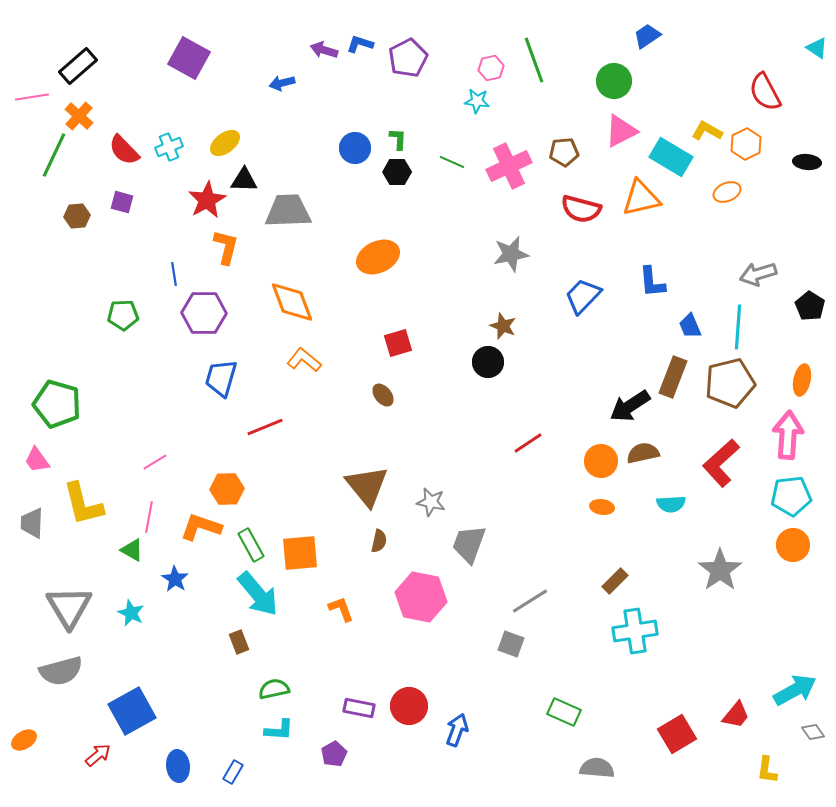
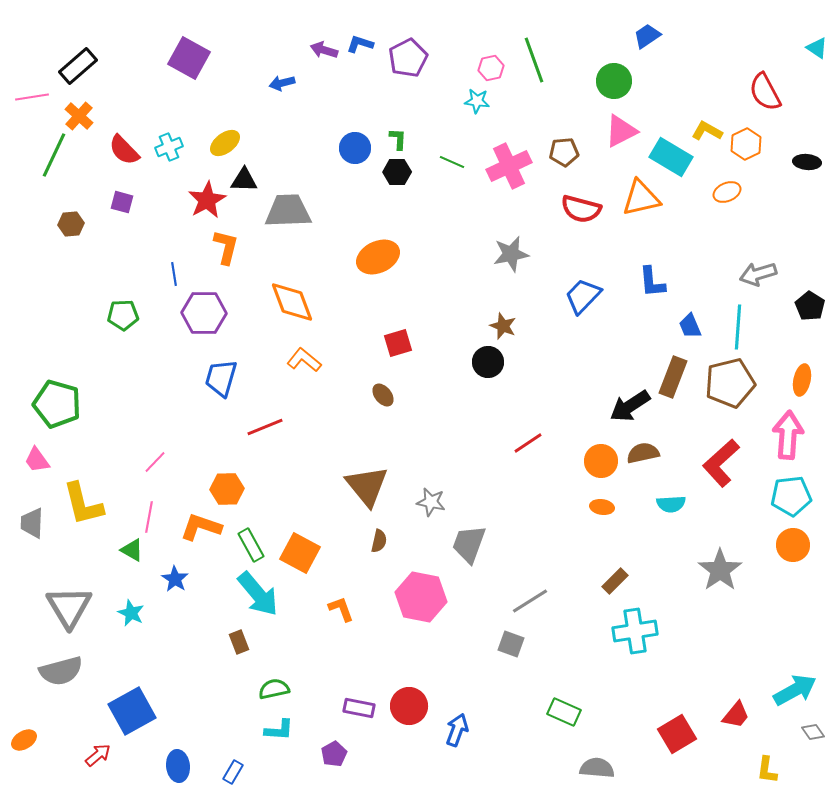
brown hexagon at (77, 216): moved 6 px left, 8 px down
pink line at (155, 462): rotated 15 degrees counterclockwise
orange square at (300, 553): rotated 33 degrees clockwise
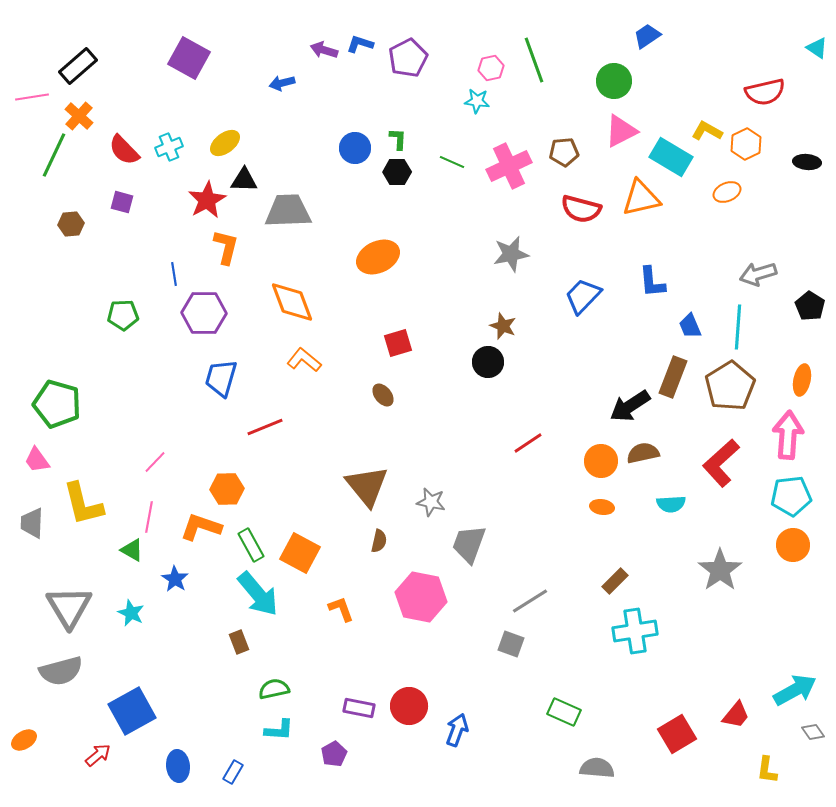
red semicircle at (765, 92): rotated 75 degrees counterclockwise
brown pentagon at (730, 383): moved 3 px down; rotated 18 degrees counterclockwise
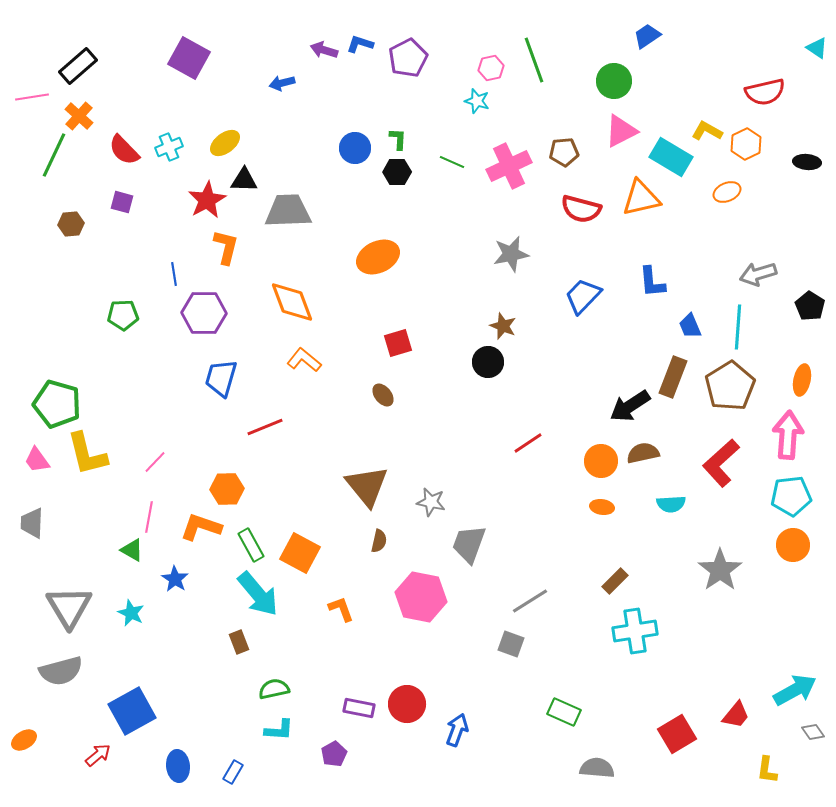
cyan star at (477, 101): rotated 10 degrees clockwise
yellow L-shape at (83, 504): moved 4 px right, 50 px up
red circle at (409, 706): moved 2 px left, 2 px up
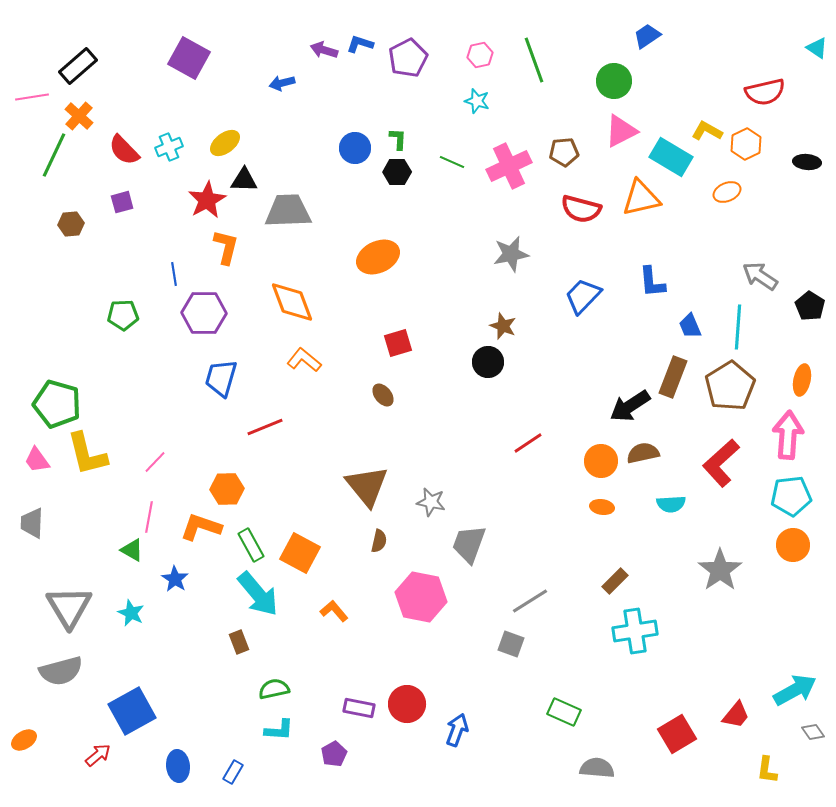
pink hexagon at (491, 68): moved 11 px left, 13 px up
purple square at (122, 202): rotated 30 degrees counterclockwise
gray arrow at (758, 274): moved 2 px right, 2 px down; rotated 51 degrees clockwise
orange L-shape at (341, 609): moved 7 px left, 2 px down; rotated 20 degrees counterclockwise
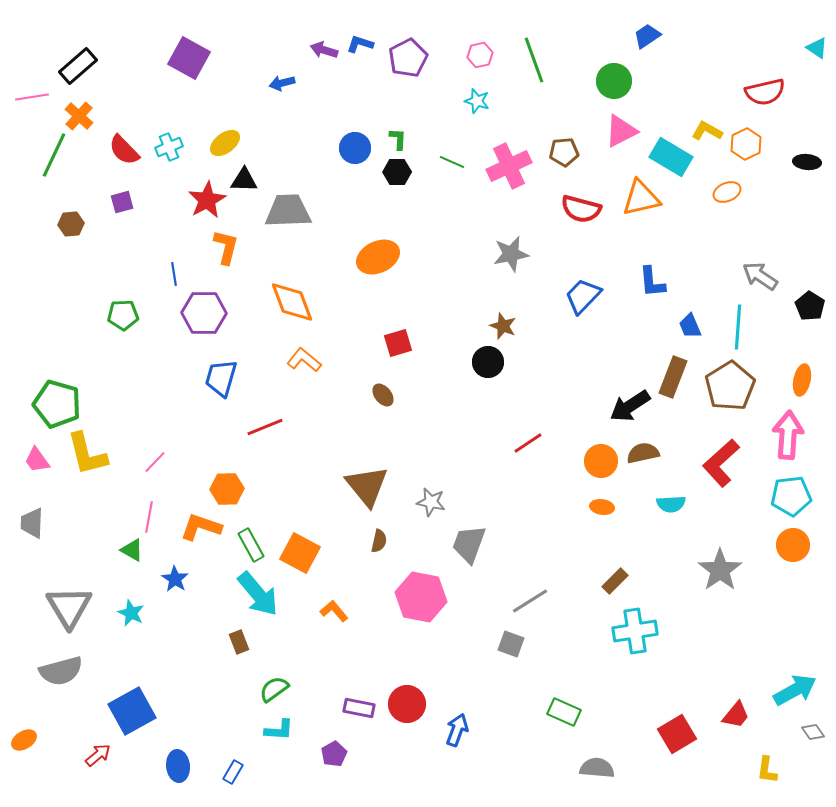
green semicircle at (274, 689): rotated 24 degrees counterclockwise
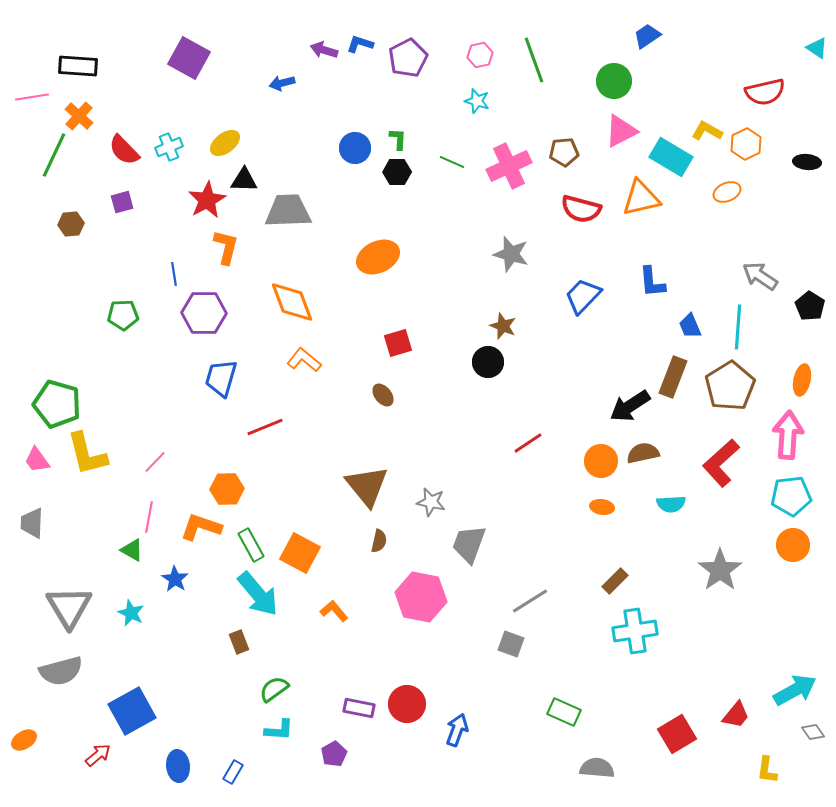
black rectangle at (78, 66): rotated 45 degrees clockwise
gray star at (511, 254): rotated 27 degrees clockwise
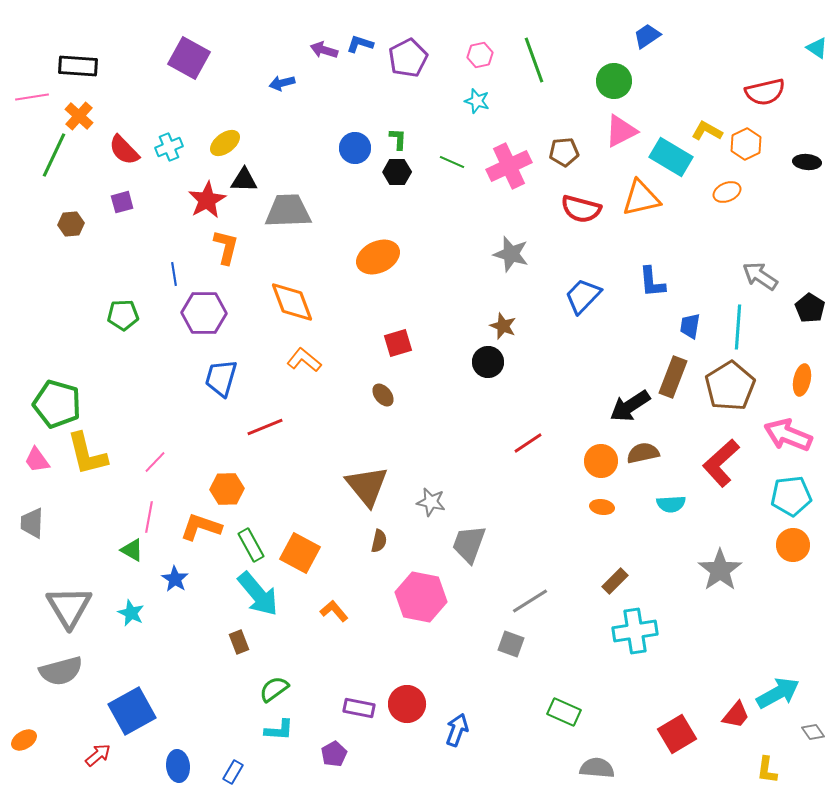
black pentagon at (810, 306): moved 2 px down
blue trapezoid at (690, 326): rotated 32 degrees clockwise
pink arrow at (788, 435): rotated 72 degrees counterclockwise
cyan arrow at (795, 690): moved 17 px left, 3 px down
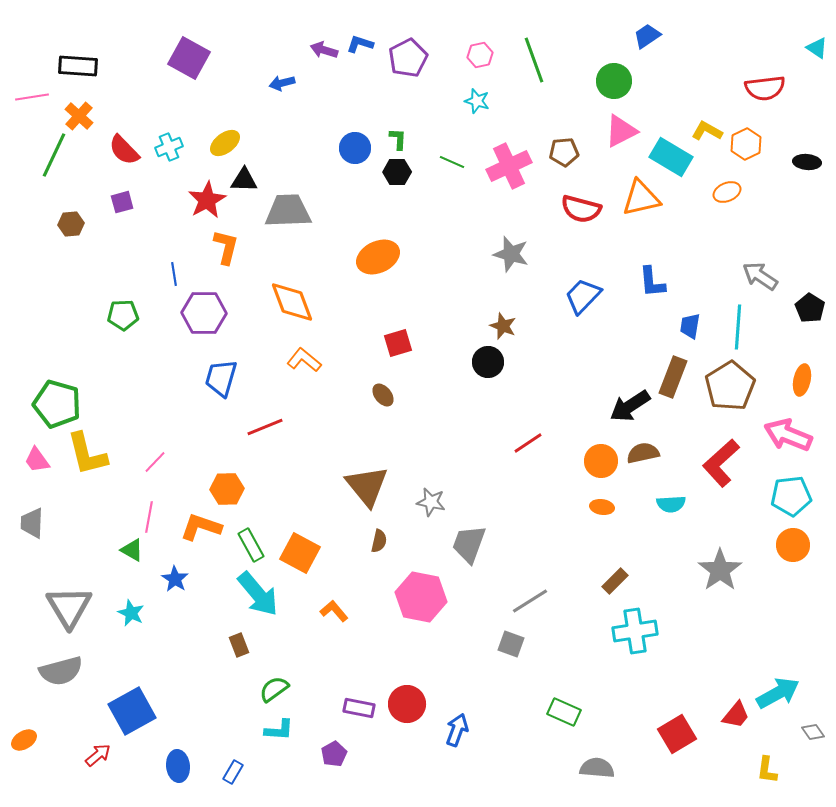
red semicircle at (765, 92): moved 4 px up; rotated 6 degrees clockwise
brown rectangle at (239, 642): moved 3 px down
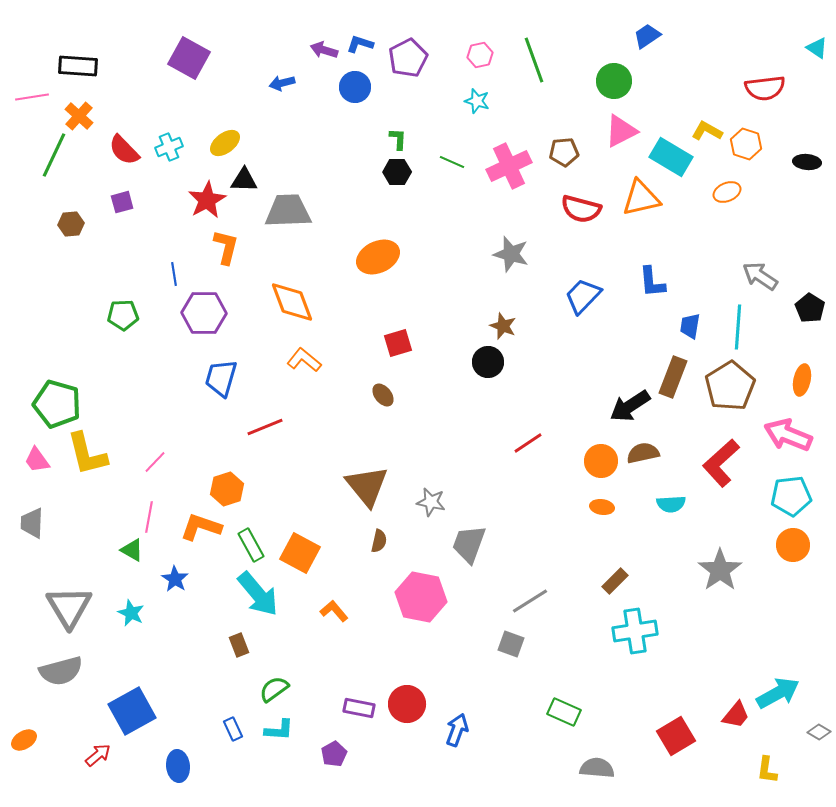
orange hexagon at (746, 144): rotated 16 degrees counterclockwise
blue circle at (355, 148): moved 61 px up
orange hexagon at (227, 489): rotated 16 degrees counterclockwise
gray diamond at (813, 732): moved 6 px right; rotated 25 degrees counterclockwise
red square at (677, 734): moved 1 px left, 2 px down
blue rectangle at (233, 772): moved 43 px up; rotated 55 degrees counterclockwise
